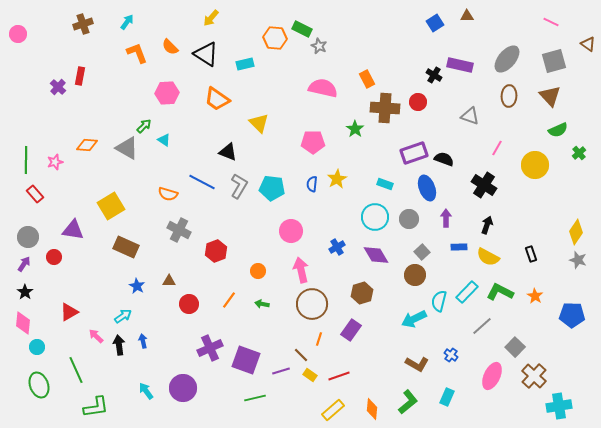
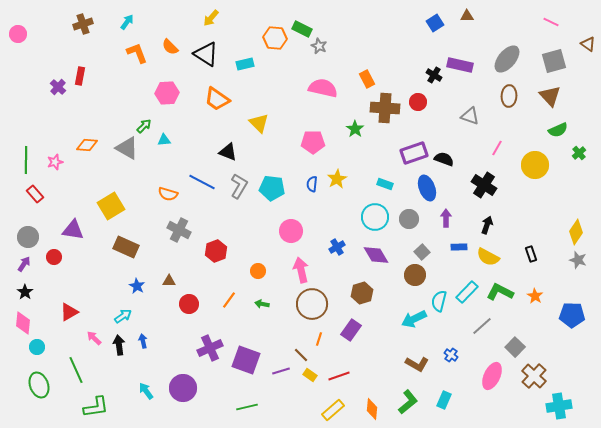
cyan triangle at (164, 140): rotated 40 degrees counterclockwise
pink arrow at (96, 336): moved 2 px left, 2 px down
cyan rectangle at (447, 397): moved 3 px left, 3 px down
green line at (255, 398): moved 8 px left, 9 px down
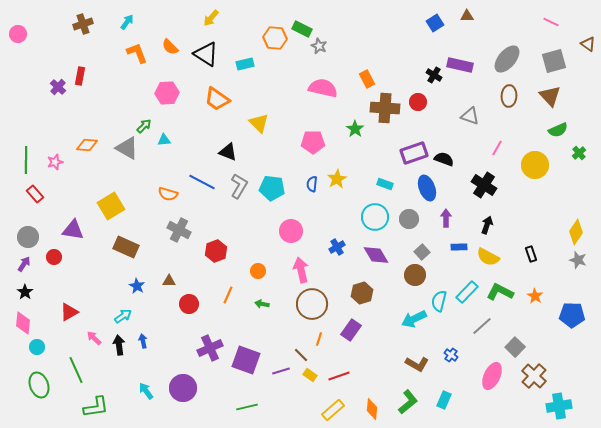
orange line at (229, 300): moved 1 px left, 5 px up; rotated 12 degrees counterclockwise
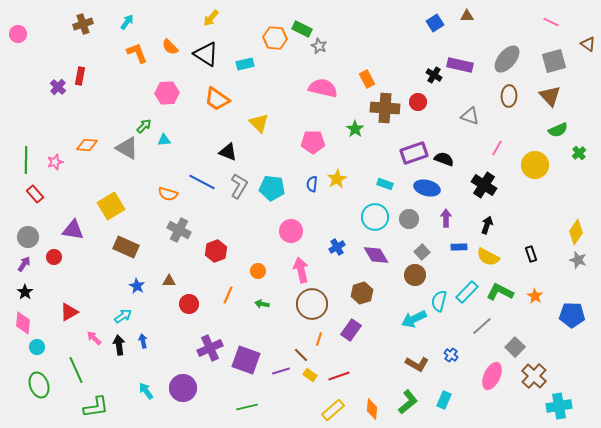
blue ellipse at (427, 188): rotated 55 degrees counterclockwise
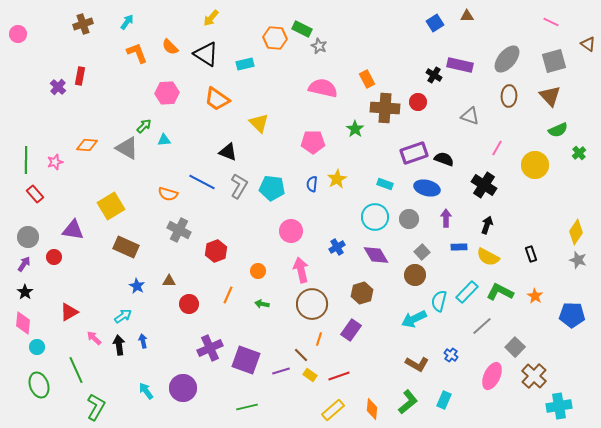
green L-shape at (96, 407): rotated 52 degrees counterclockwise
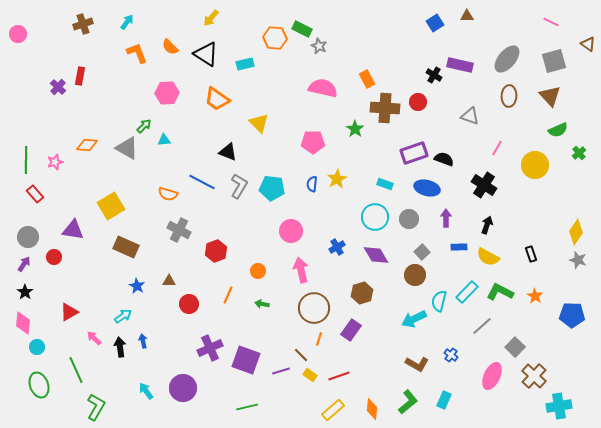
brown circle at (312, 304): moved 2 px right, 4 px down
black arrow at (119, 345): moved 1 px right, 2 px down
